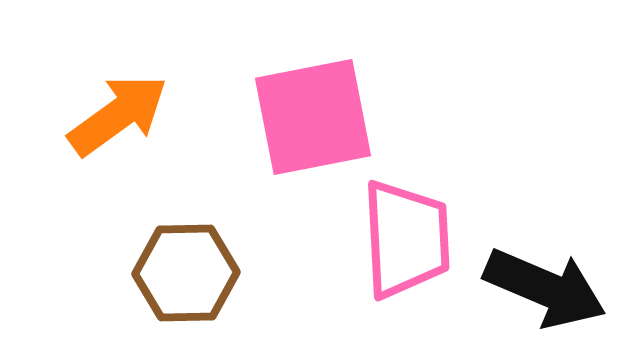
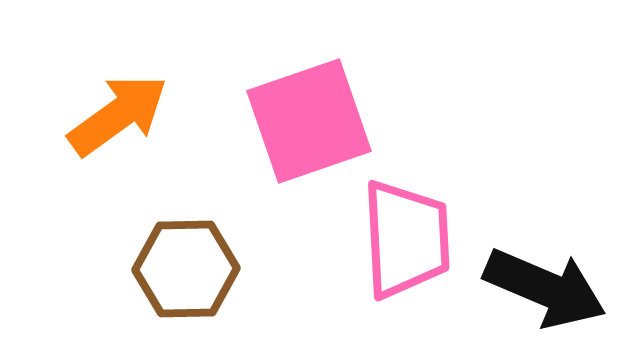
pink square: moved 4 px left, 4 px down; rotated 8 degrees counterclockwise
brown hexagon: moved 4 px up
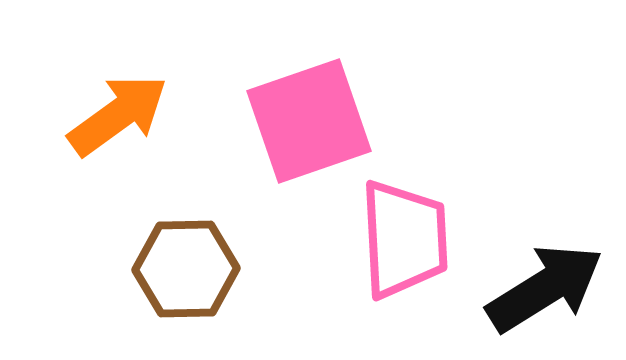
pink trapezoid: moved 2 px left
black arrow: rotated 55 degrees counterclockwise
